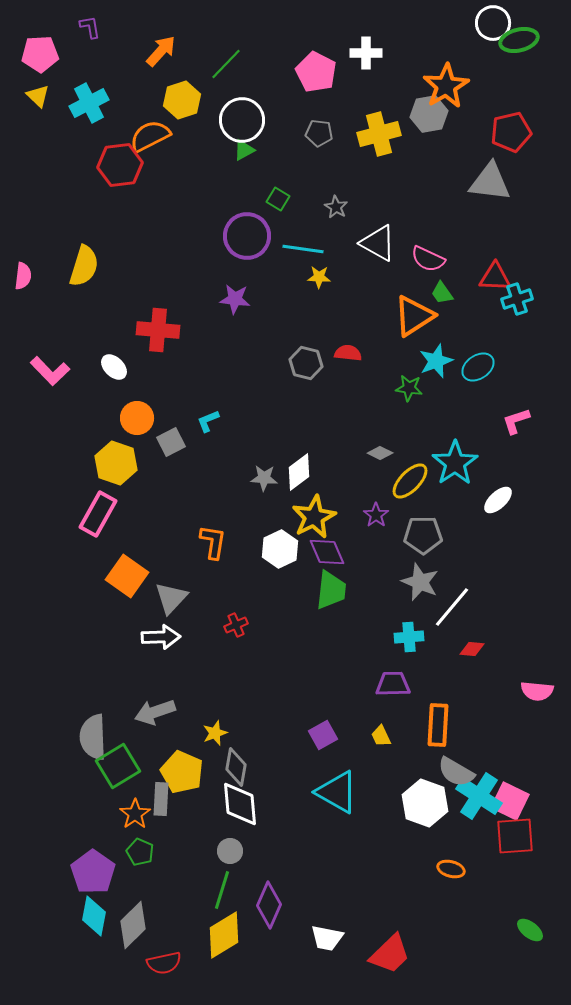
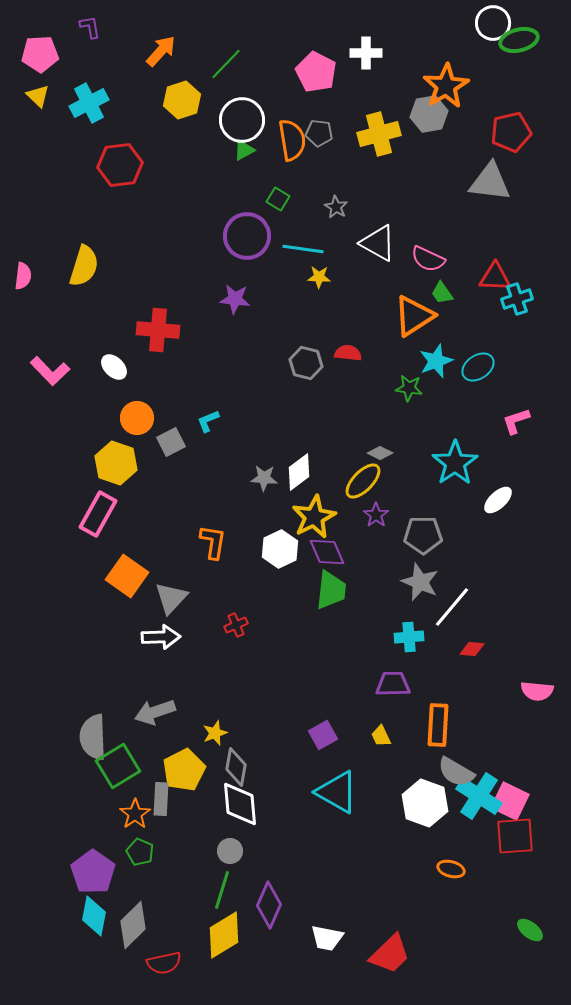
orange semicircle at (150, 136): moved 142 px right, 4 px down; rotated 108 degrees clockwise
yellow ellipse at (410, 481): moved 47 px left
yellow pentagon at (182, 772): moved 2 px right, 2 px up; rotated 21 degrees clockwise
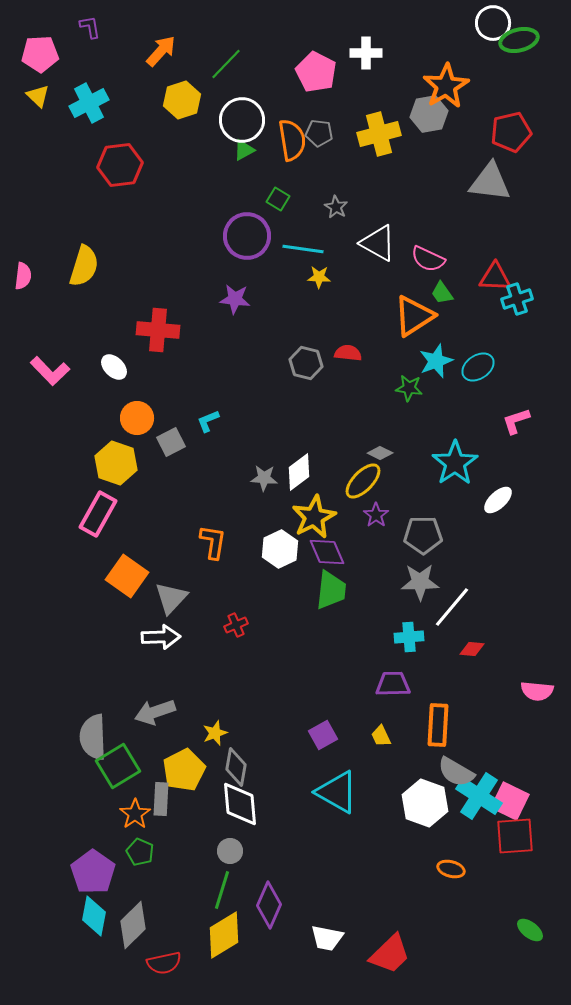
gray star at (420, 582): rotated 24 degrees counterclockwise
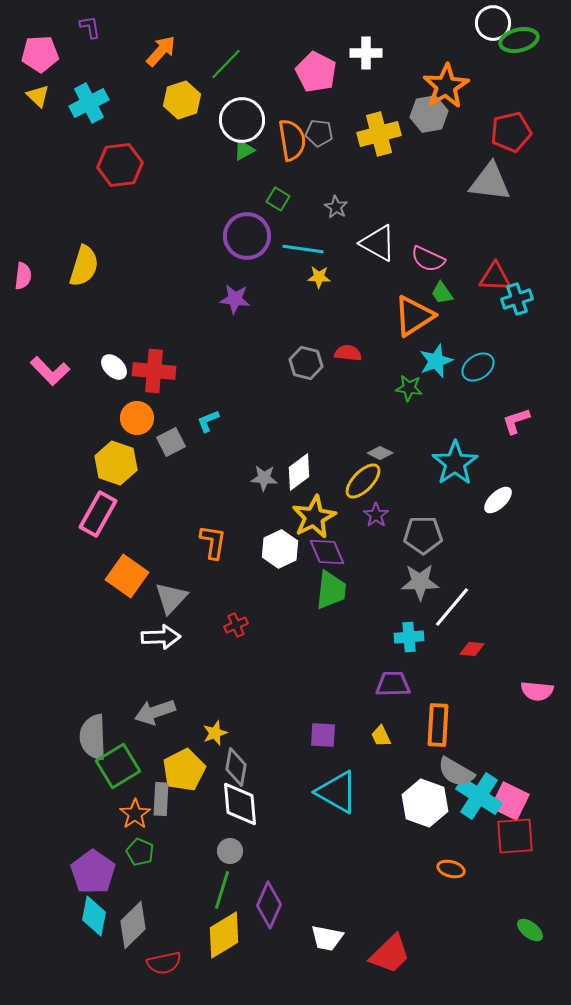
red cross at (158, 330): moved 4 px left, 41 px down
purple square at (323, 735): rotated 32 degrees clockwise
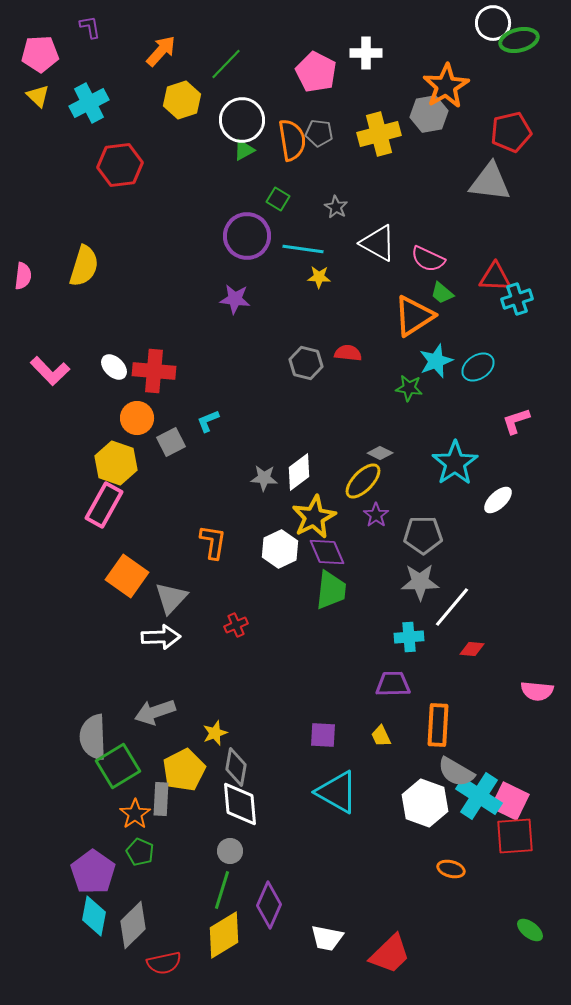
green trapezoid at (442, 293): rotated 15 degrees counterclockwise
pink rectangle at (98, 514): moved 6 px right, 9 px up
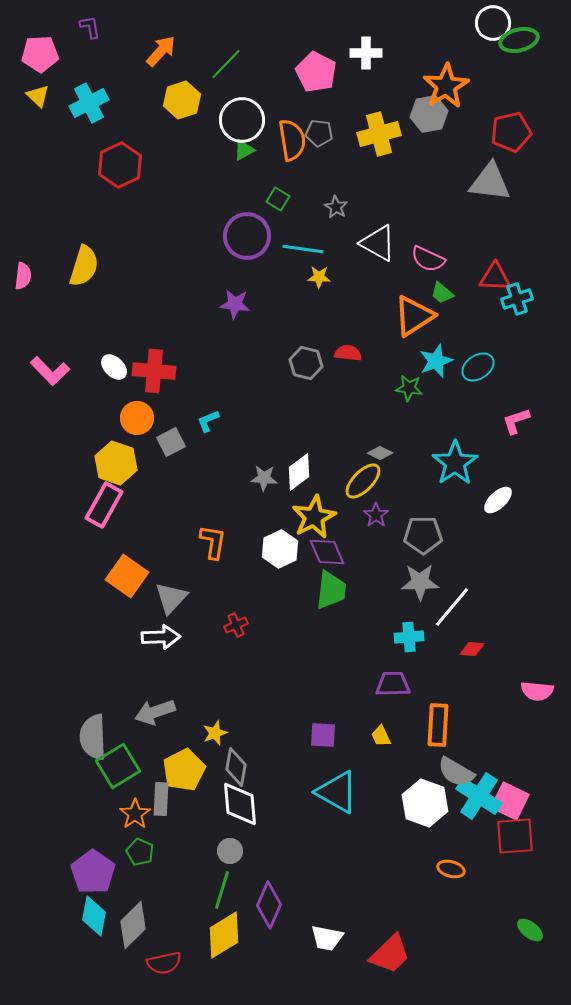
red hexagon at (120, 165): rotated 18 degrees counterclockwise
purple star at (235, 299): moved 5 px down
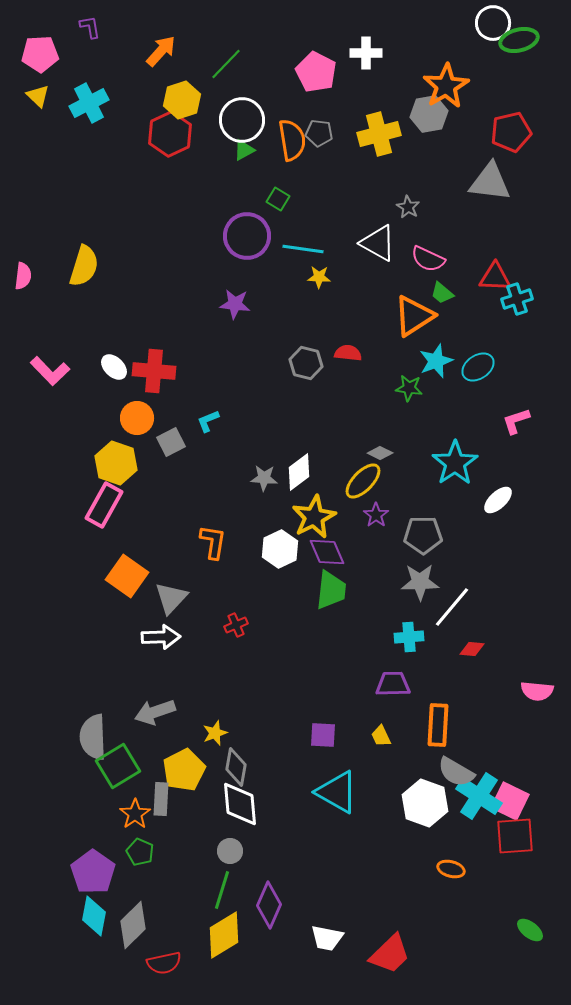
red hexagon at (120, 165): moved 50 px right, 31 px up
gray star at (336, 207): moved 72 px right
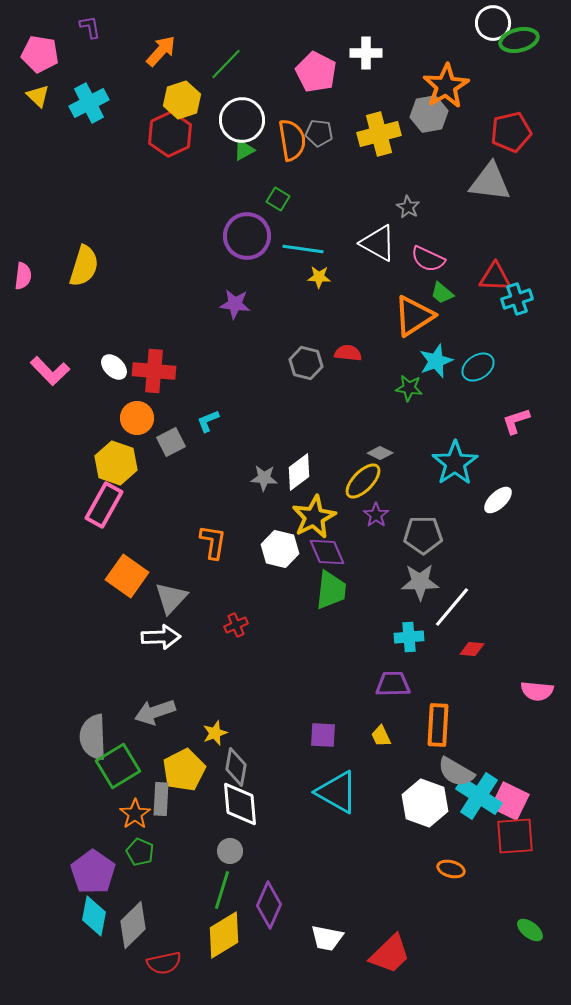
pink pentagon at (40, 54): rotated 12 degrees clockwise
white hexagon at (280, 549): rotated 21 degrees counterclockwise
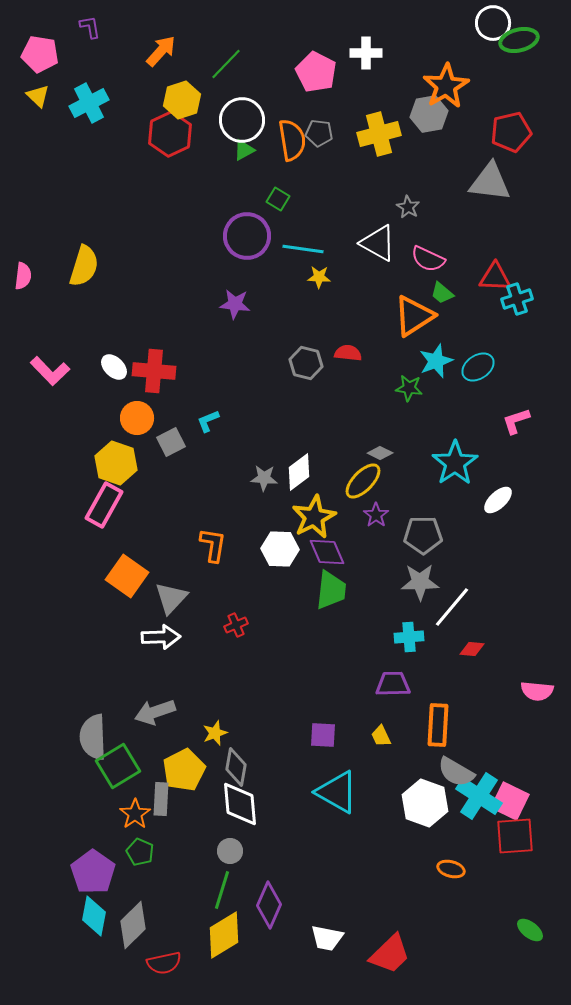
orange L-shape at (213, 542): moved 3 px down
white hexagon at (280, 549): rotated 12 degrees counterclockwise
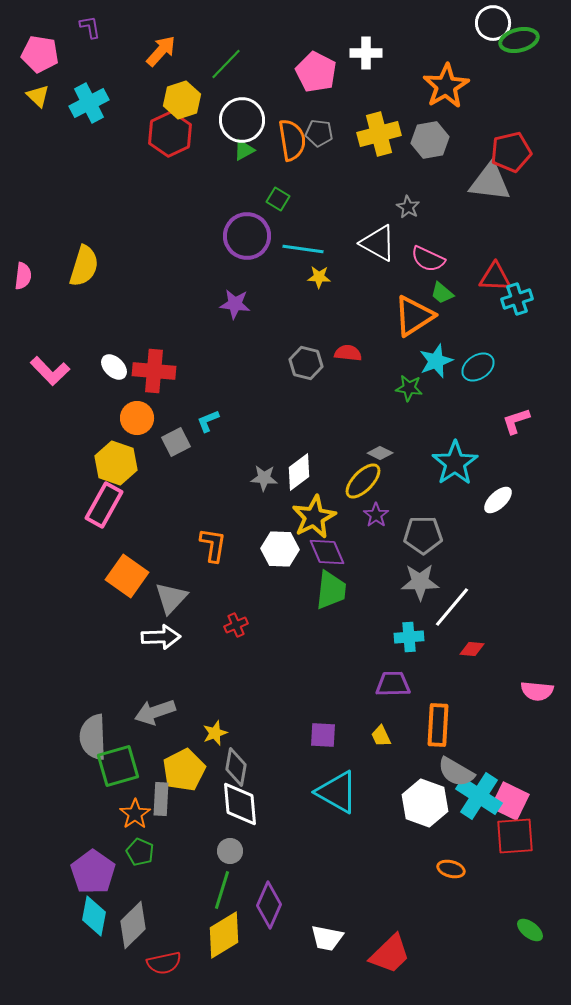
gray hexagon at (429, 114): moved 1 px right, 26 px down
red pentagon at (511, 132): moved 20 px down
gray square at (171, 442): moved 5 px right
green square at (118, 766): rotated 15 degrees clockwise
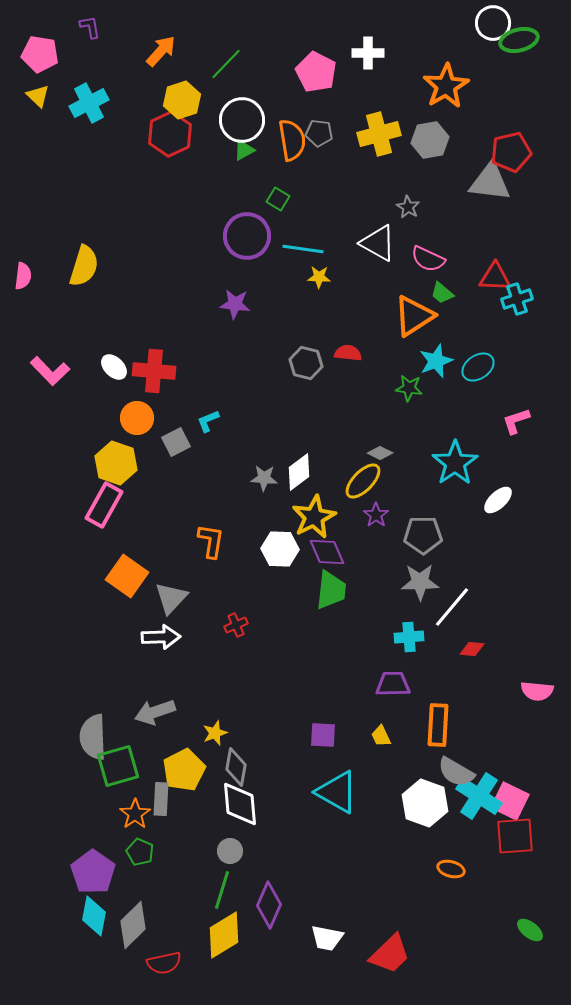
white cross at (366, 53): moved 2 px right
orange L-shape at (213, 545): moved 2 px left, 4 px up
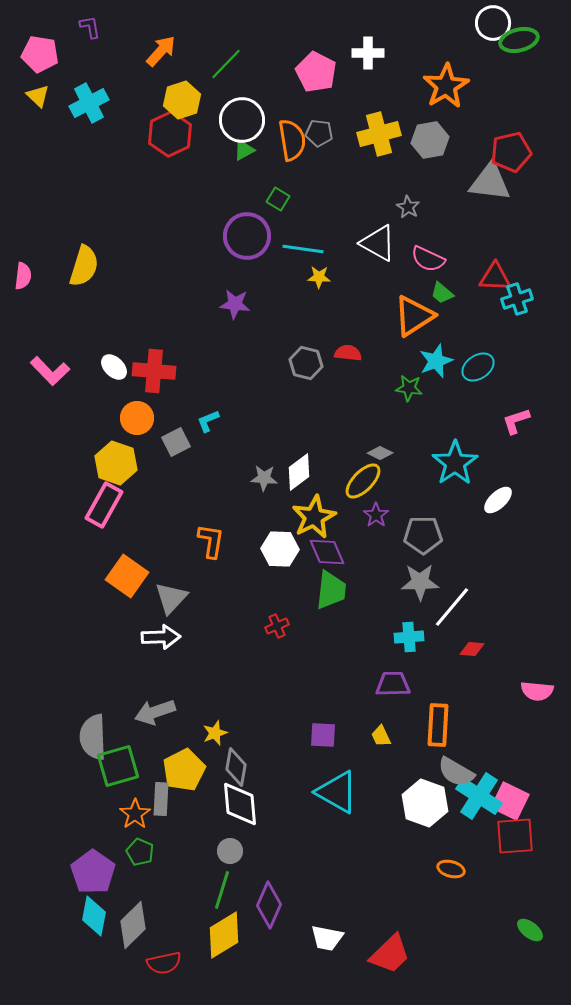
red cross at (236, 625): moved 41 px right, 1 px down
